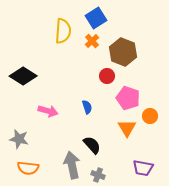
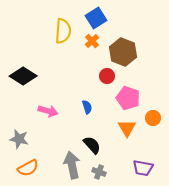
orange circle: moved 3 px right, 2 px down
orange semicircle: rotated 35 degrees counterclockwise
gray cross: moved 1 px right, 3 px up
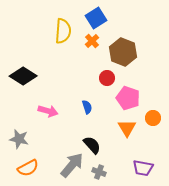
red circle: moved 2 px down
gray arrow: rotated 52 degrees clockwise
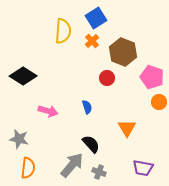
pink pentagon: moved 24 px right, 21 px up
orange circle: moved 6 px right, 16 px up
black semicircle: moved 1 px left, 1 px up
orange semicircle: rotated 55 degrees counterclockwise
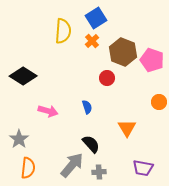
pink pentagon: moved 17 px up
gray star: rotated 24 degrees clockwise
gray cross: rotated 24 degrees counterclockwise
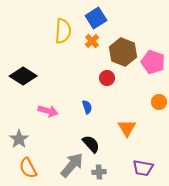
pink pentagon: moved 1 px right, 2 px down
orange semicircle: rotated 145 degrees clockwise
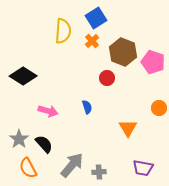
orange circle: moved 6 px down
orange triangle: moved 1 px right
black semicircle: moved 47 px left
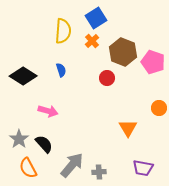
blue semicircle: moved 26 px left, 37 px up
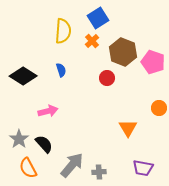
blue square: moved 2 px right
pink arrow: rotated 30 degrees counterclockwise
